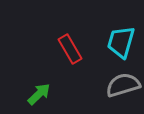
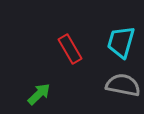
gray semicircle: rotated 28 degrees clockwise
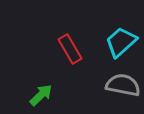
cyan trapezoid: rotated 32 degrees clockwise
green arrow: moved 2 px right, 1 px down
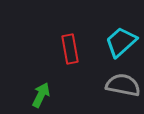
red rectangle: rotated 20 degrees clockwise
green arrow: rotated 20 degrees counterclockwise
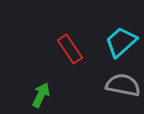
red rectangle: rotated 24 degrees counterclockwise
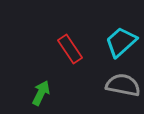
green arrow: moved 2 px up
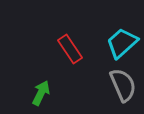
cyan trapezoid: moved 1 px right, 1 px down
gray semicircle: rotated 56 degrees clockwise
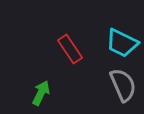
cyan trapezoid: rotated 112 degrees counterclockwise
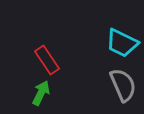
red rectangle: moved 23 px left, 11 px down
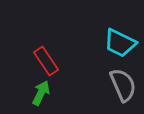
cyan trapezoid: moved 2 px left
red rectangle: moved 1 px left, 1 px down
